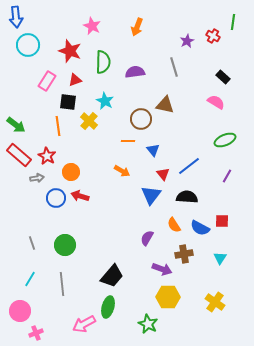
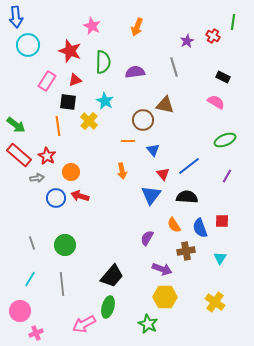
black rectangle at (223, 77): rotated 16 degrees counterclockwise
brown circle at (141, 119): moved 2 px right, 1 px down
orange arrow at (122, 171): rotated 49 degrees clockwise
blue semicircle at (200, 228): rotated 42 degrees clockwise
brown cross at (184, 254): moved 2 px right, 3 px up
yellow hexagon at (168, 297): moved 3 px left
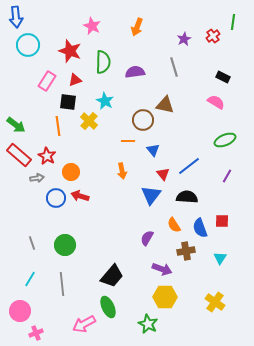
red cross at (213, 36): rotated 24 degrees clockwise
purple star at (187, 41): moved 3 px left, 2 px up
green ellipse at (108, 307): rotated 40 degrees counterclockwise
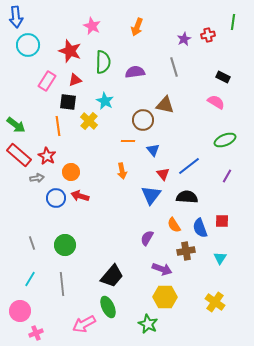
red cross at (213, 36): moved 5 px left, 1 px up; rotated 24 degrees clockwise
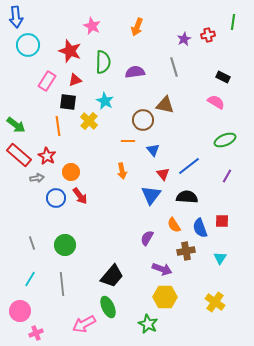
red arrow at (80, 196): rotated 144 degrees counterclockwise
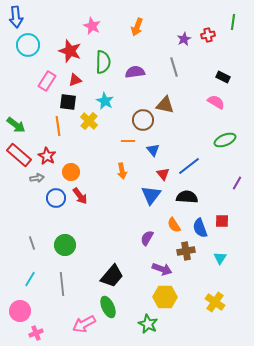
purple line at (227, 176): moved 10 px right, 7 px down
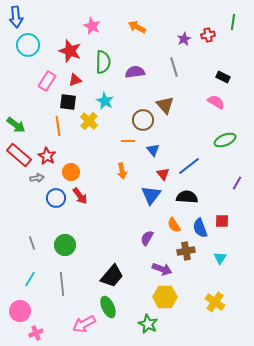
orange arrow at (137, 27): rotated 96 degrees clockwise
brown triangle at (165, 105): rotated 36 degrees clockwise
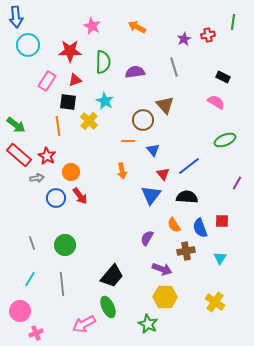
red star at (70, 51): rotated 20 degrees counterclockwise
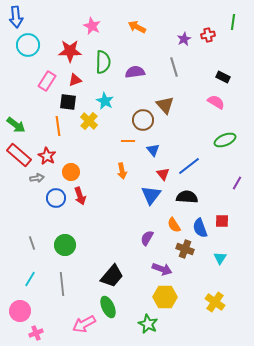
red arrow at (80, 196): rotated 18 degrees clockwise
brown cross at (186, 251): moved 1 px left, 2 px up; rotated 30 degrees clockwise
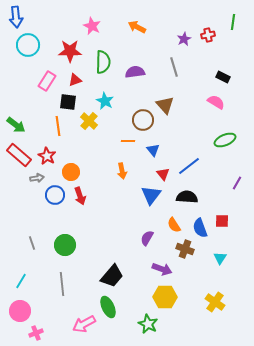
blue circle at (56, 198): moved 1 px left, 3 px up
cyan line at (30, 279): moved 9 px left, 2 px down
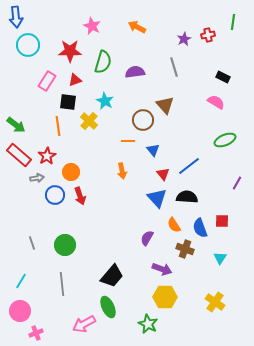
green semicircle at (103, 62): rotated 15 degrees clockwise
red star at (47, 156): rotated 12 degrees clockwise
blue triangle at (151, 195): moved 6 px right, 3 px down; rotated 20 degrees counterclockwise
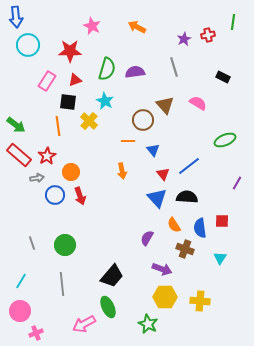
green semicircle at (103, 62): moved 4 px right, 7 px down
pink semicircle at (216, 102): moved 18 px left, 1 px down
blue semicircle at (200, 228): rotated 12 degrees clockwise
yellow cross at (215, 302): moved 15 px left, 1 px up; rotated 30 degrees counterclockwise
